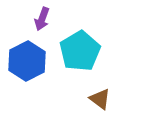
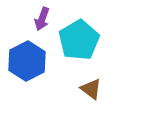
cyan pentagon: moved 1 px left, 11 px up
brown triangle: moved 9 px left, 10 px up
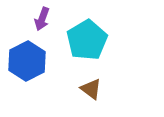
cyan pentagon: moved 8 px right
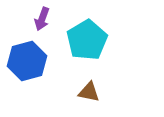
blue hexagon: rotated 12 degrees clockwise
brown triangle: moved 2 px left, 3 px down; rotated 25 degrees counterclockwise
